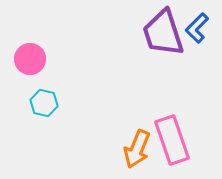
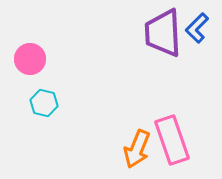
purple trapezoid: rotated 15 degrees clockwise
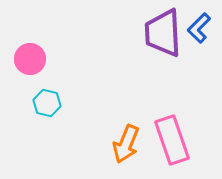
blue L-shape: moved 2 px right
cyan hexagon: moved 3 px right
orange arrow: moved 11 px left, 5 px up
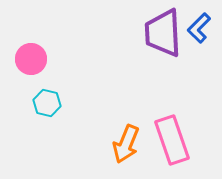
pink circle: moved 1 px right
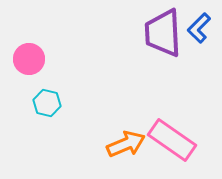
pink circle: moved 2 px left
pink rectangle: rotated 36 degrees counterclockwise
orange arrow: rotated 135 degrees counterclockwise
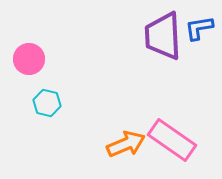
blue L-shape: rotated 36 degrees clockwise
purple trapezoid: moved 3 px down
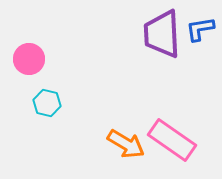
blue L-shape: moved 1 px right, 1 px down
purple trapezoid: moved 1 px left, 2 px up
orange arrow: rotated 54 degrees clockwise
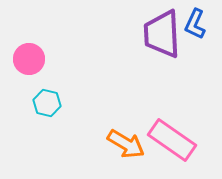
blue L-shape: moved 5 px left, 5 px up; rotated 56 degrees counterclockwise
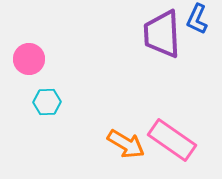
blue L-shape: moved 2 px right, 5 px up
cyan hexagon: moved 1 px up; rotated 16 degrees counterclockwise
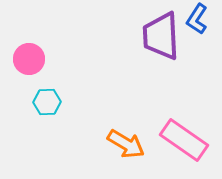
blue L-shape: rotated 8 degrees clockwise
purple trapezoid: moved 1 px left, 2 px down
pink rectangle: moved 12 px right
